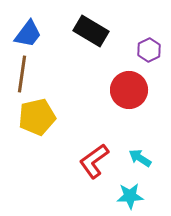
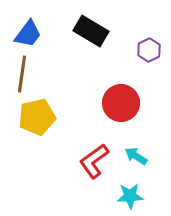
red circle: moved 8 px left, 13 px down
cyan arrow: moved 4 px left, 2 px up
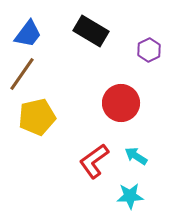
brown line: rotated 27 degrees clockwise
